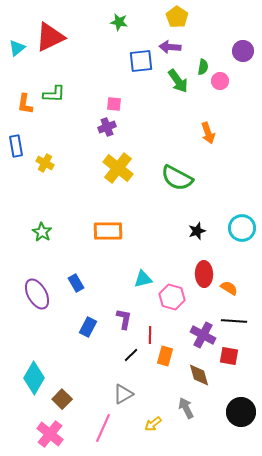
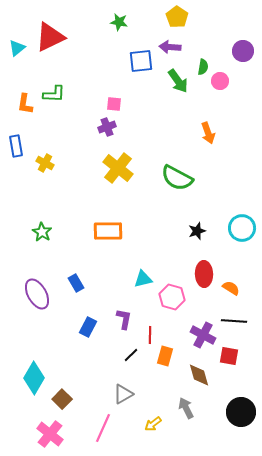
orange semicircle at (229, 288): moved 2 px right
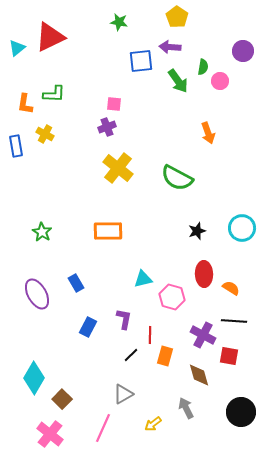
yellow cross at (45, 163): moved 29 px up
